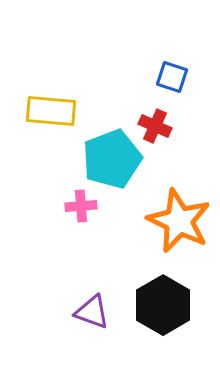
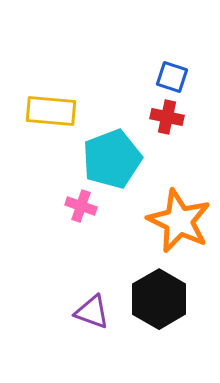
red cross: moved 12 px right, 9 px up; rotated 12 degrees counterclockwise
pink cross: rotated 24 degrees clockwise
black hexagon: moved 4 px left, 6 px up
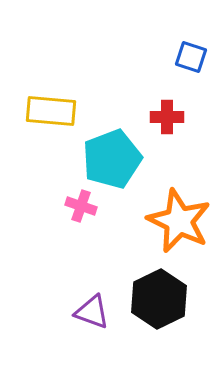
blue square: moved 19 px right, 20 px up
red cross: rotated 12 degrees counterclockwise
black hexagon: rotated 4 degrees clockwise
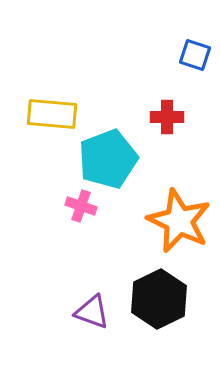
blue square: moved 4 px right, 2 px up
yellow rectangle: moved 1 px right, 3 px down
cyan pentagon: moved 4 px left
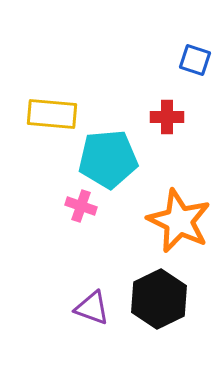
blue square: moved 5 px down
cyan pentagon: rotated 16 degrees clockwise
purple triangle: moved 4 px up
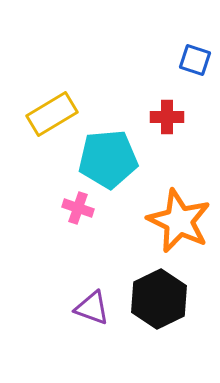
yellow rectangle: rotated 36 degrees counterclockwise
pink cross: moved 3 px left, 2 px down
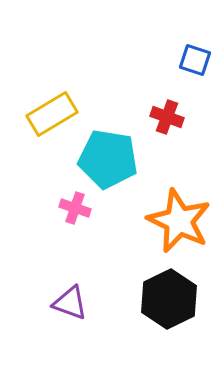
red cross: rotated 20 degrees clockwise
cyan pentagon: rotated 14 degrees clockwise
pink cross: moved 3 px left
black hexagon: moved 10 px right
purple triangle: moved 22 px left, 5 px up
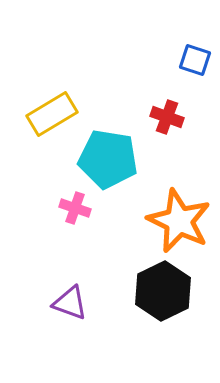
black hexagon: moved 6 px left, 8 px up
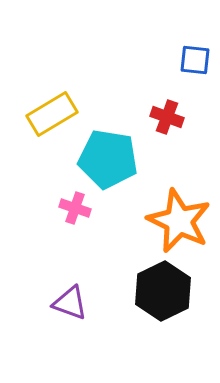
blue square: rotated 12 degrees counterclockwise
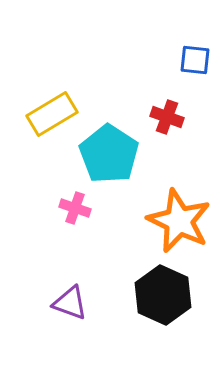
cyan pentagon: moved 1 px right, 5 px up; rotated 24 degrees clockwise
black hexagon: moved 4 px down; rotated 10 degrees counterclockwise
